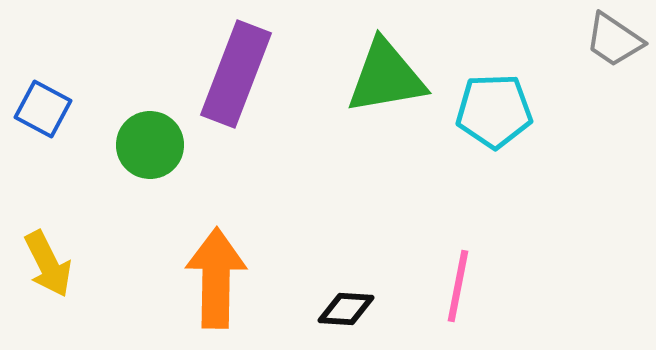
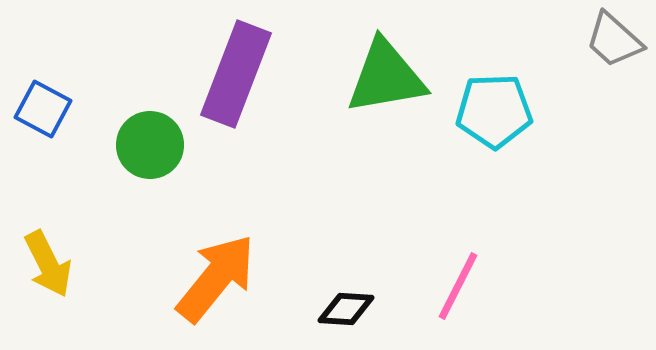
gray trapezoid: rotated 8 degrees clockwise
orange arrow: rotated 38 degrees clockwise
pink line: rotated 16 degrees clockwise
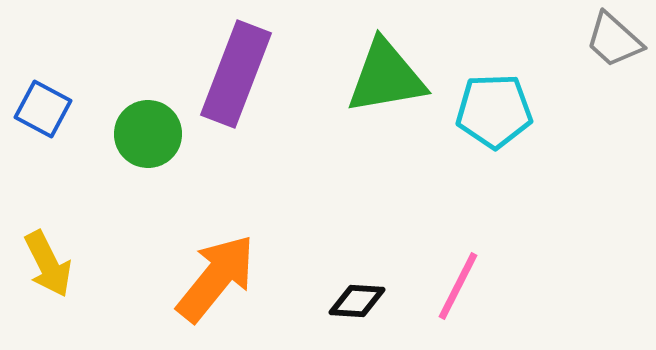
green circle: moved 2 px left, 11 px up
black diamond: moved 11 px right, 8 px up
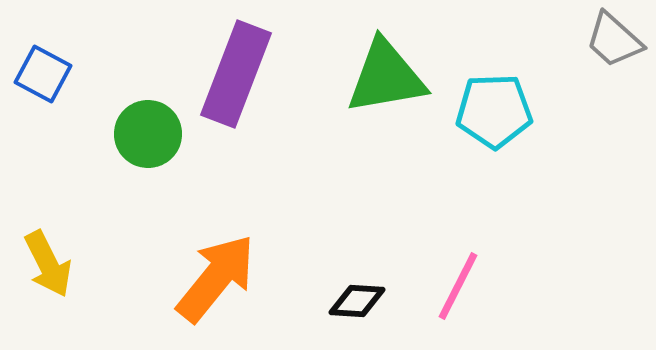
blue square: moved 35 px up
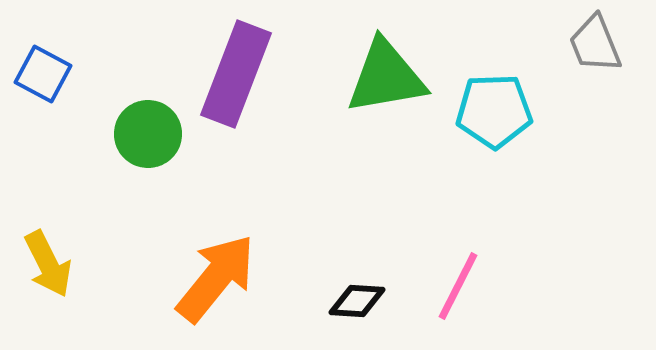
gray trapezoid: moved 19 px left, 4 px down; rotated 26 degrees clockwise
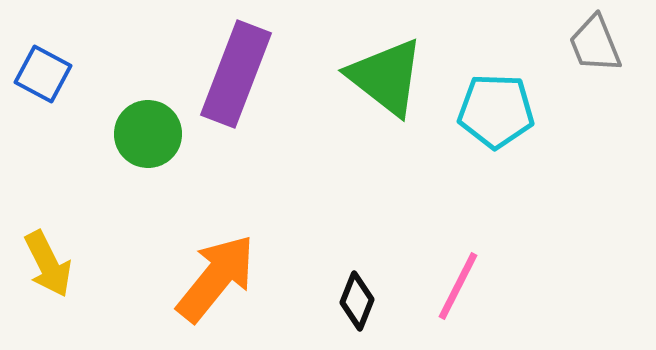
green triangle: rotated 48 degrees clockwise
cyan pentagon: moved 2 px right; rotated 4 degrees clockwise
black diamond: rotated 72 degrees counterclockwise
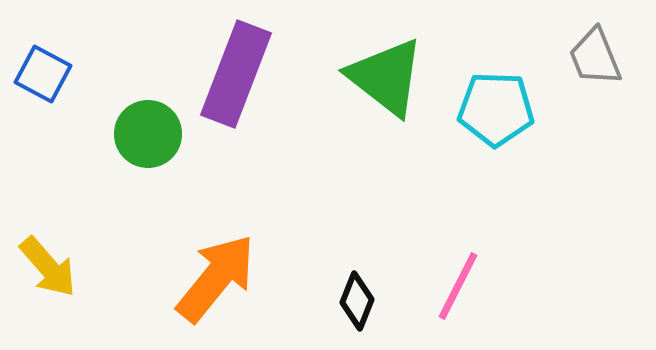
gray trapezoid: moved 13 px down
cyan pentagon: moved 2 px up
yellow arrow: moved 3 px down; rotated 14 degrees counterclockwise
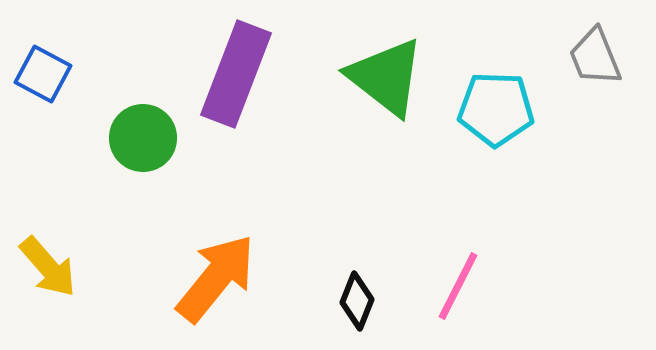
green circle: moved 5 px left, 4 px down
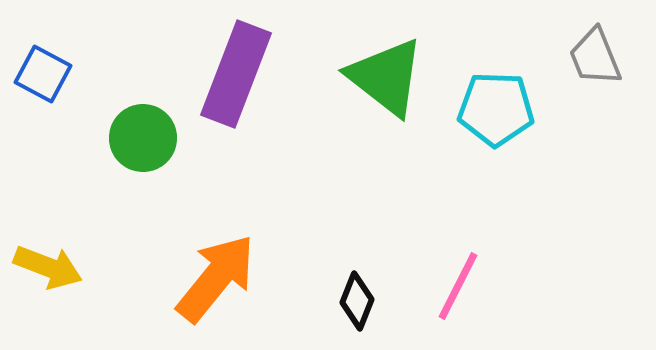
yellow arrow: rotated 28 degrees counterclockwise
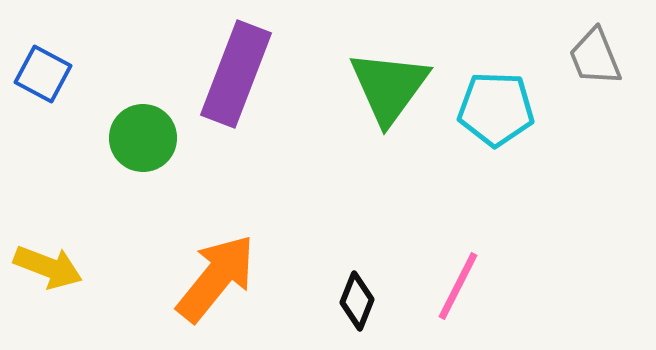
green triangle: moved 3 px right, 10 px down; rotated 28 degrees clockwise
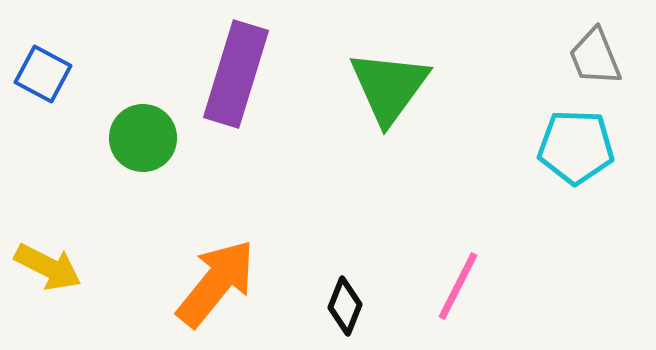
purple rectangle: rotated 4 degrees counterclockwise
cyan pentagon: moved 80 px right, 38 px down
yellow arrow: rotated 6 degrees clockwise
orange arrow: moved 5 px down
black diamond: moved 12 px left, 5 px down
